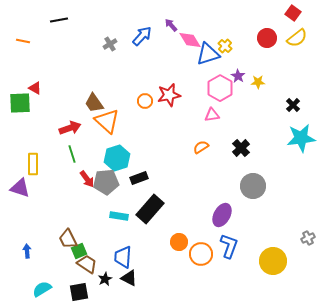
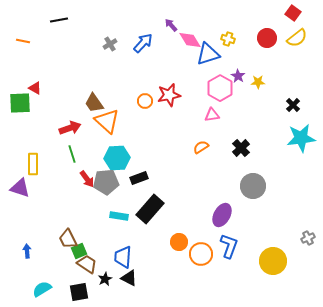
blue arrow at (142, 36): moved 1 px right, 7 px down
yellow cross at (225, 46): moved 3 px right, 7 px up; rotated 24 degrees counterclockwise
cyan hexagon at (117, 158): rotated 15 degrees clockwise
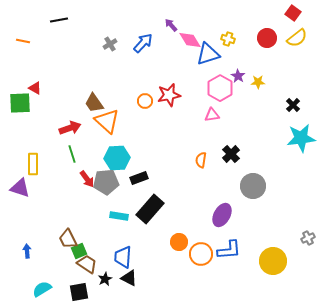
orange semicircle at (201, 147): moved 13 px down; rotated 49 degrees counterclockwise
black cross at (241, 148): moved 10 px left, 6 px down
blue L-shape at (229, 246): moved 4 px down; rotated 65 degrees clockwise
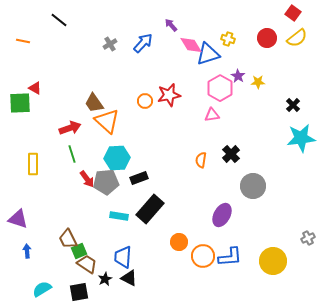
black line at (59, 20): rotated 48 degrees clockwise
pink diamond at (190, 40): moved 1 px right, 5 px down
purple triangle at (20, 188): moved 2 px left, 31 px down
blue L-shape at (229, 250): moved 1 px right, 7 px down
orange circle at (201, 254): moved 2 px right, 2 px down
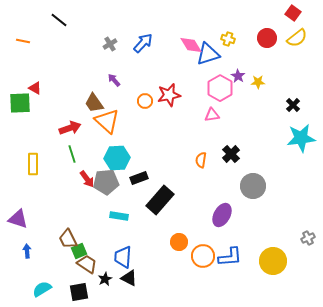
purple arrow at (171, 25): moved 57 px left, 55 px down
black rectangle at (150, 209): moved 10 px right, 9 px up
